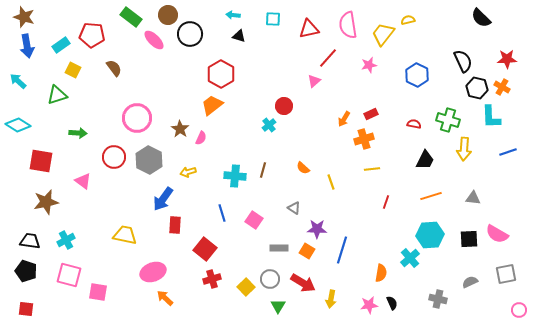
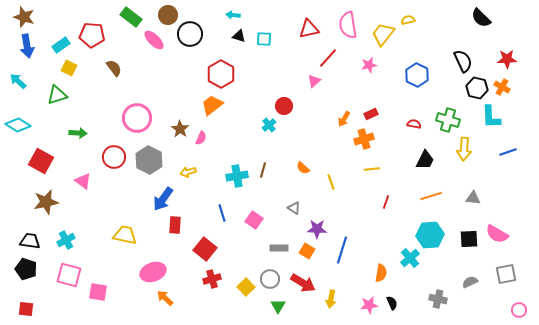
cyan square at (273, 19): moved 9 px left, 20 px down
yellow square at (73, 70): moved 4 px left, 2 px up
red square at (41, 161): rotated 20 degrees clockwise
cyan cross at (235, 176): moved 2 px right; rotated 15 degrees counterclockwise
black pentagon at (26, 271): moved 2 px up
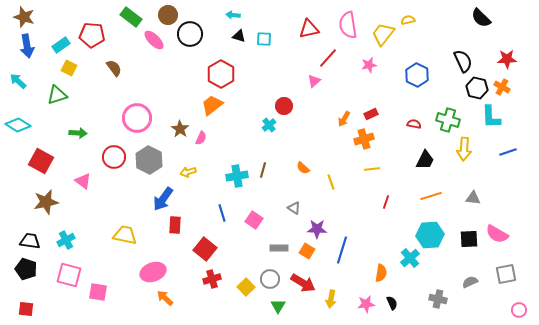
pink star at (369, 305): moved 3 px left, 1 px up
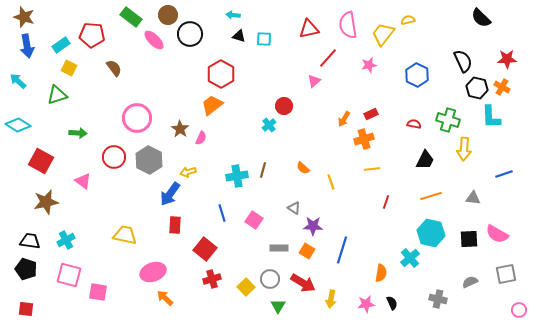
blue line at (508, 152): moved 4 px left, 22 px down
blue arrow at (163, 199): moved 7 px right, 5 px up
purple star at (317, 229): moved 4 px left, 3 px up
cyan hexagon at (430, 235): moved 1 px right, 2 px up; rotated 16 degrees clockwise
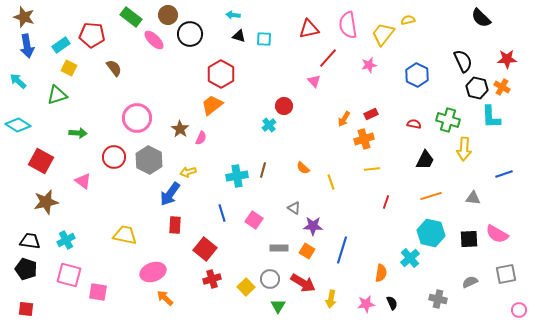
pink triangle at (314, 81): rotated 32 degrees counterclockwise
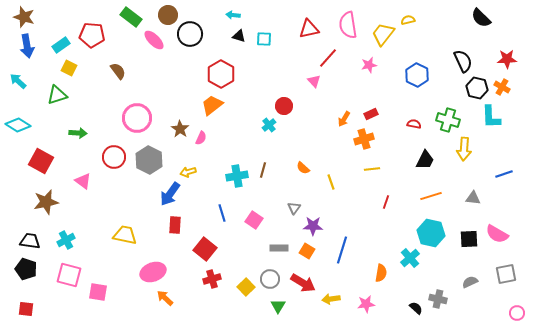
brown semicircle at (114, 68): moved 4 px right, 3 px down
gray triangle at (294, 208): rotated 32 degrees clockwise
yellow arrow at (331, 299): rotated 72 degrees clockwise
black semicircle at (392, 303): moved 24 px right, 5 px down; rotated 24 degrees counterclockwise
pink circle at (519, 310): moved 2 px left, 3 px down
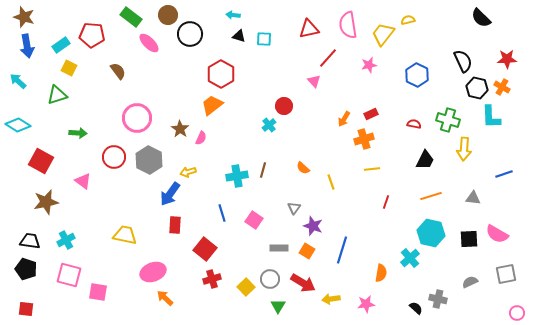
pink ellipse at (154, 40): moved 5 px left, 3 px down
purple star at (313, 226): rotated 18 degrees clockwise
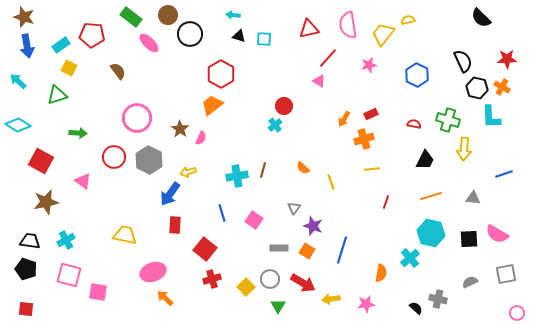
pink triangle at (314, 81): moved 5 px right; rotated 16 degrees counterclockwise
cyan cross at (269, 125): moved 6 px right
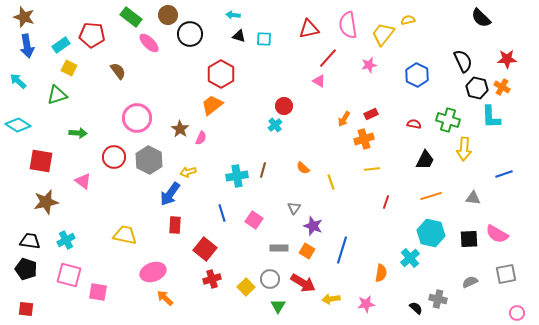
red square at (41, 161): rotated 20 degrees counterclockwise
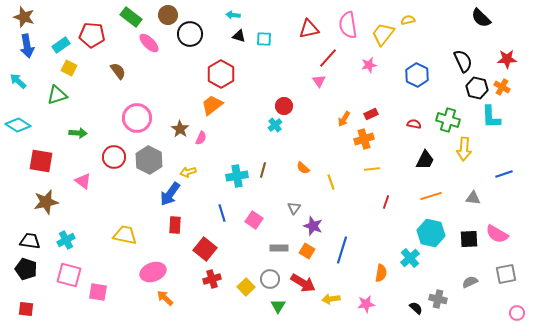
pink triangle at (319, 81): rotated 24 degrees clockwise
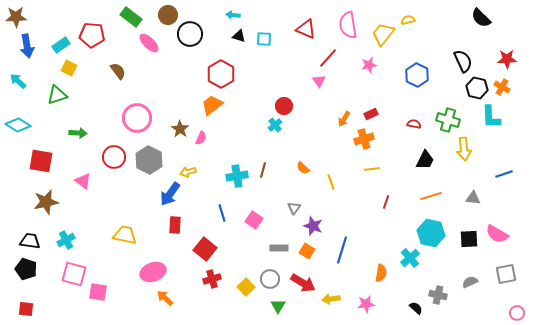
brown star at (24, 17): moved 8 px left; rotated 20 degrees counterclockwise
red triangle at (309, 29): moved 3 px left; rotated 35 degrees clockwise
yellow arrow at (464, 149): rotated 10 degrees counterclockwise
pink square at (69, 275): moved 5 px right, 1 px up
gray cross at (438, 299): moved 4 px up
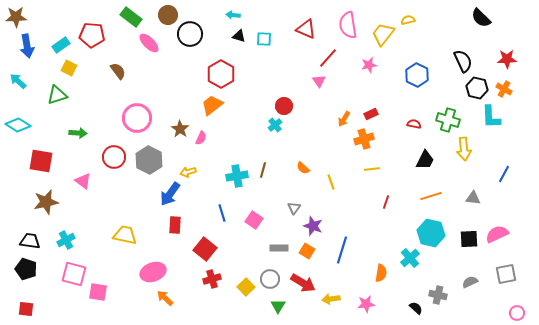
orange cross at (502, 87): moved 2 px right, 2 px down
blue line at (504, 174): rotated 42 degrees counterclockwise
pink semicircle at (497, 234): rotated 125 degrees clockwise
